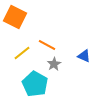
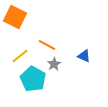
yellow line: moved 2 px left, 3 px down
cyan pentagon: moved 2 px left, 5 px up
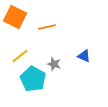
orange line: moved 18 px up; rotated 42 degrees counterclockwise
gray star: rotated 24 degrees counterclockwise
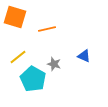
orange square: rotated 10 degrees counterclockwise
orange line: moved 2 px down
yellow line: moved 2 px left, 1 px down
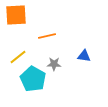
orange square: moved 1 px right, 2 px up; rotated 20 degrees counterclockwise
orange line: moved 7 px down
blue triangle: rotated 16 degrees counterclockwise
gray star: rotated 16 degrees counterclockwise
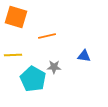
orange square: moved 2 px down; rotated 20 degrees clockwise
yellow line: moved 5 px left, 2 px up; rotated 36 degrees clockwise
gray star: moved 3 px down
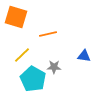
orange line: moved 1 px right, 2 px up
yellow line: moved 9 px right; rotated 42 degrees counterclockwise
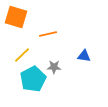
cyan pentagon: rotated 15 degrees clockwise
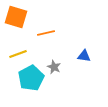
orange line: moved 2 px left, 1 px up
yellow line: moved 4 px left, 1 px up; rotated 24 degrees clockwise
gray star: rotated 24 degrees clockwise
cyan pentagon: moved 2 px left, 1 px up
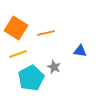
orange square: moved 11 px down; rotated 15 degrees clockwise
blue triangle: moved 4 px left, 5 px up
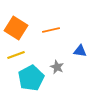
orange line: moved 5 px right, 3 px up
yellow line: moved 2 px left, 1 px down
gray star: moved 3 px right
